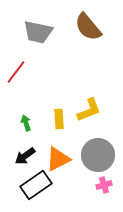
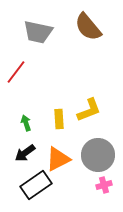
black arrow: moved 3 px up
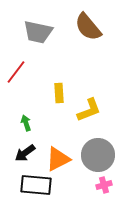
yellow rectangle: moved 26 px up
black rectangle: rotated 40 degrees clockwise
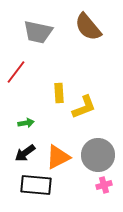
yellow L-shape: moved 5 px left, 3 px up
green arrow: rotated 98 degrees clockwise
orange triangle: moved 2 px up
